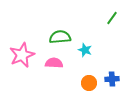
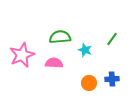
green line: moved 21 px down
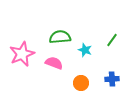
green line: moved 1 px down
pink star: moved 1 px up
pink semicircle: rotated 18 degrees clockwise
orange circle: moved 8 px left
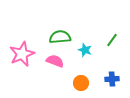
pink semicircle: moved 1 px right, 2 px up
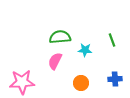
green line: rotated 56 degrees counterclockwise
cyan star: rotated 16 degrees counterclockwise
pink star: moved 28 px down; rotated 20 degrees clockwise
pink semicircle: rotated 84 degrees counterclockwise
blue cross: moved 3 px right
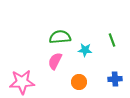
orange circle: moved 2 px left, 1 px up
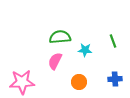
green line: moved 1 px right, 1 px down
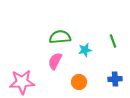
cyan star: rotated 16 degrees counterclockwise
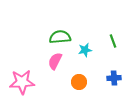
blue cross: moved 1 px left, 1 px up
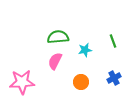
green semicircle: moved 2 px left
blue cross: rotated 24 degrees counterclockwise
orange circle: moved 2 px right
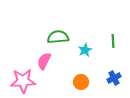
green line: rotated 16 degrees clockwise
cyan star: rotated 16 degrees counterclockwise
pink semicircle: moved 11 px left
pink star: moved 1 px right, 1 px up
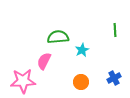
green line: moved 2 px right, 11 px up
cyan star: moved 3 px left
